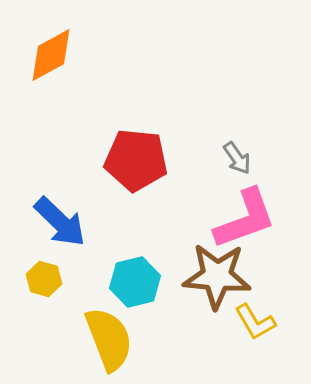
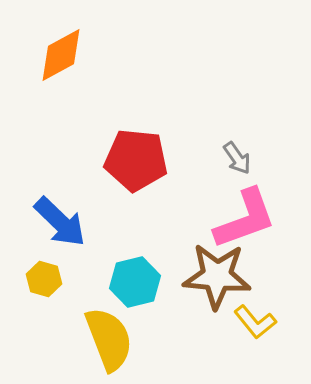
orange diamond: moved 10 px right
yellow L-shape: rotated 9 degrees counterclockwise
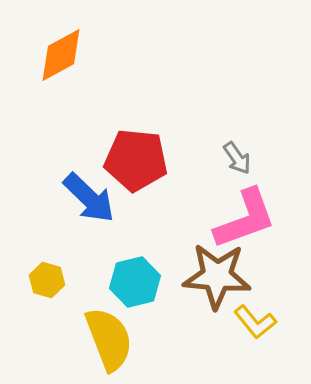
blue arrow: moved 29 px right, 24 px up
yellow hexagon: moved 3 px right, 1 px down
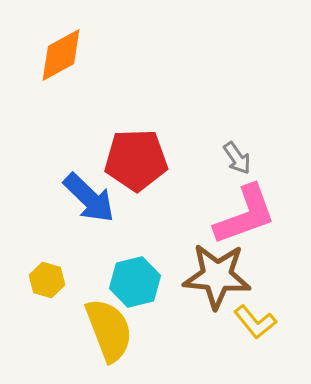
red pentagon: rotated 8 degrees counterclockwise
pink L-shape: moved 4 px up
yellow semicircle: moved 9 px up
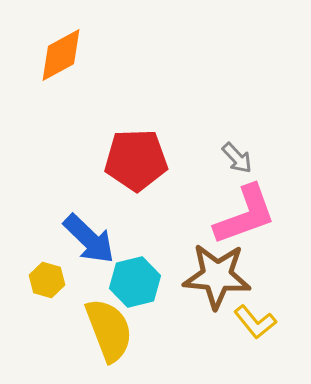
gray arrow: rotated 8 degrees counterclockwise
blue arrow: moved 41 px down
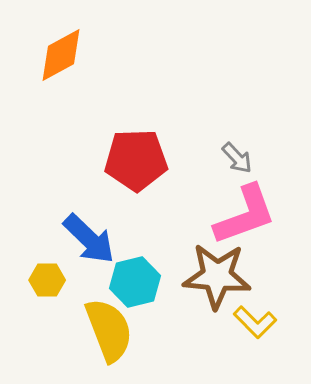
yellow hexagon: rotated 16 degrees counterclockwise
yellow L-shape: rotated 6 degrees counterclockwise
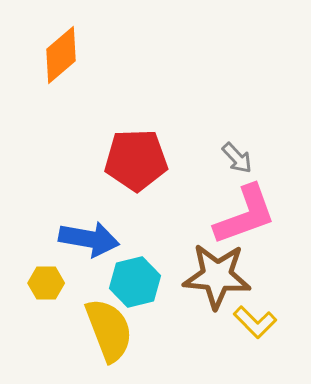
orange diamond: rotated 12 degrees counterclockwise
blue arrow: rotated 34 degrees counterclockwise
yellow hexagon: moved 1 px left, 3 px down
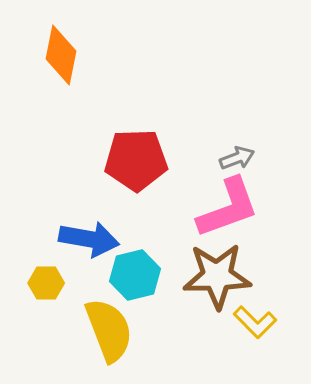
orange diamond: rotated 38 degrees counterclockwise
gray arrow: rotated 68 degrees counterclockwise
pink L-shape: moved 17 px left, 7 px up
brown star: rotated 6 degrees counterclockwise
cyan hexagon: moved 7 px up
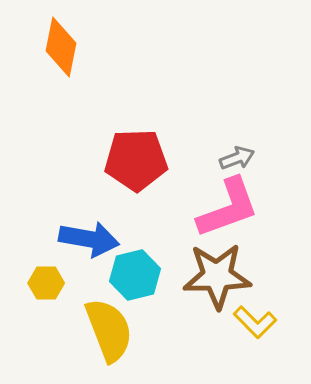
orange diamond: moved 8 px up
